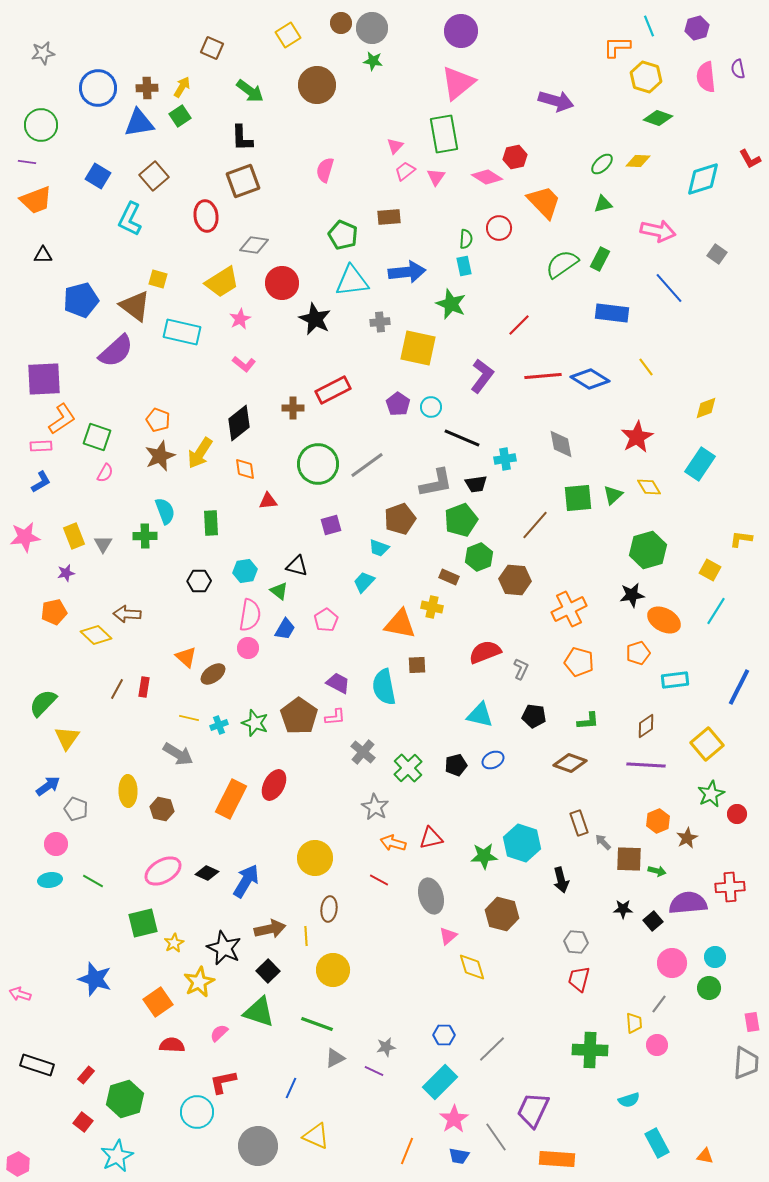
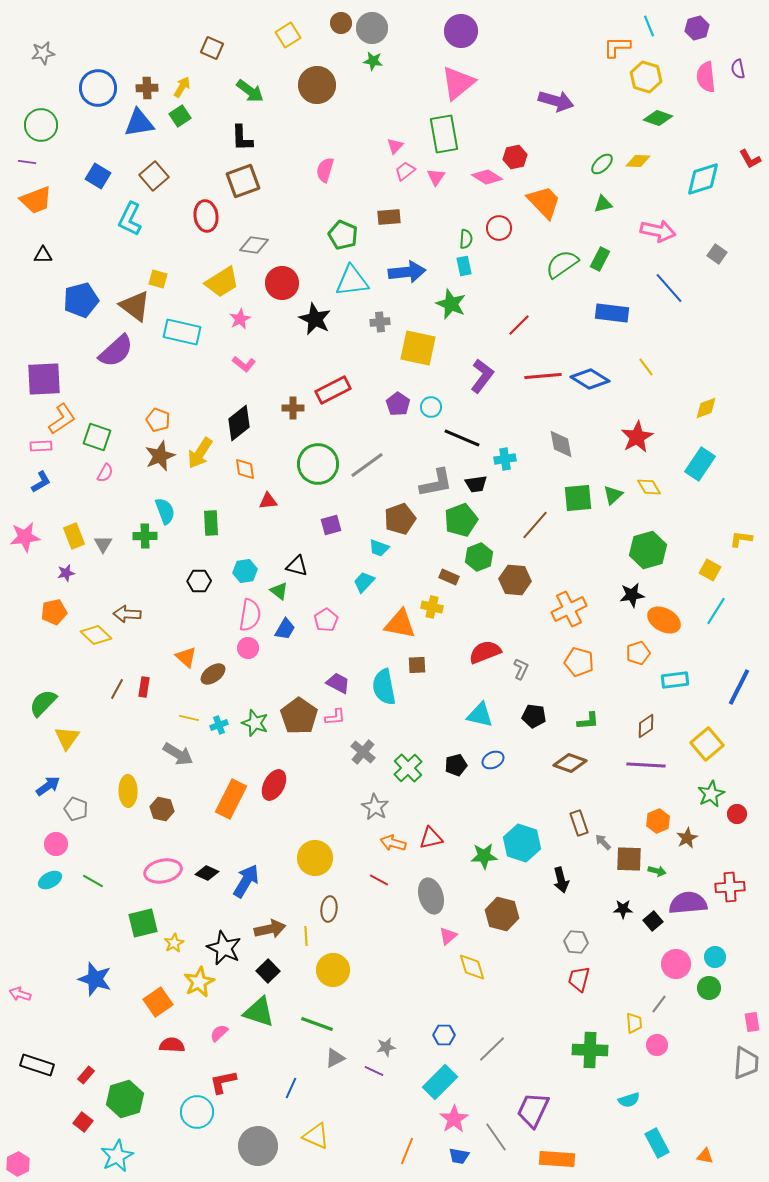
pink ellipse at (163, 871): rotated 18 degrees clockwise
cyan ellipse at (50, 880): rotated 20 degrees counterclockwise
pink circle at (672, 963): moved 4 px right, 1 px down
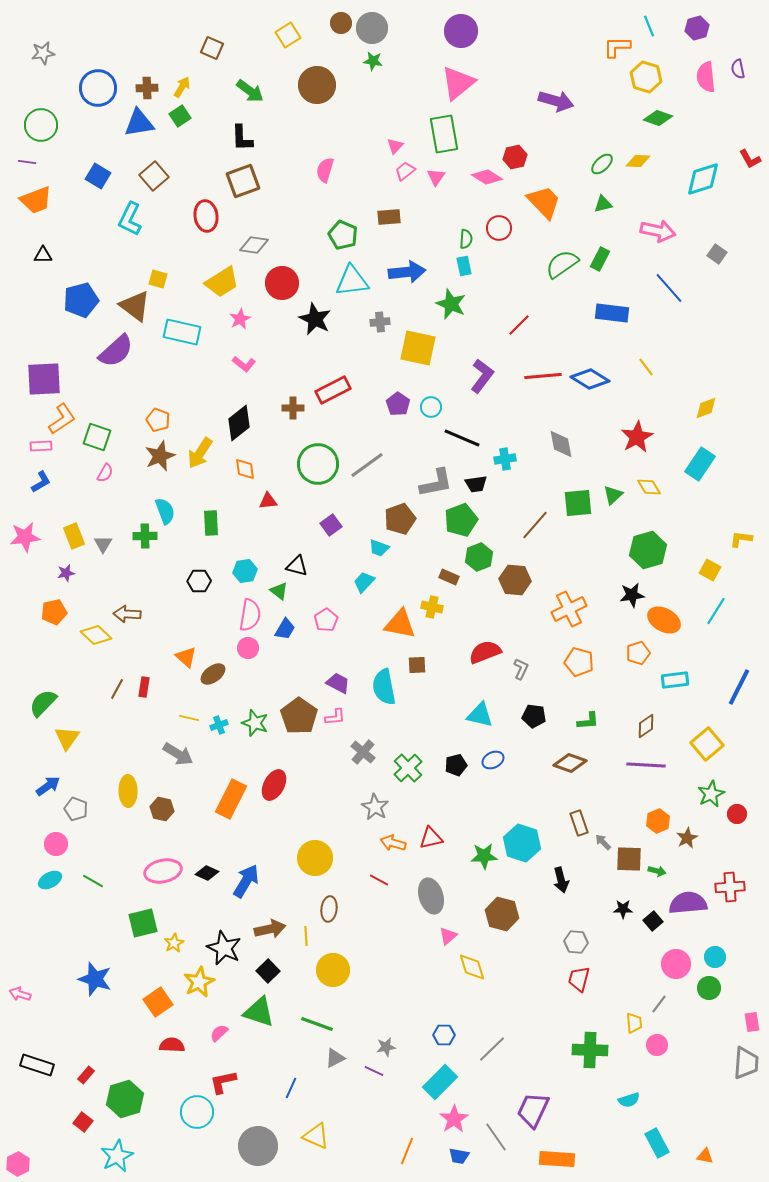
green square at (578, 498): moved 5 px down
purple square at (331, 525): rotated 20 degrees counterclockwise
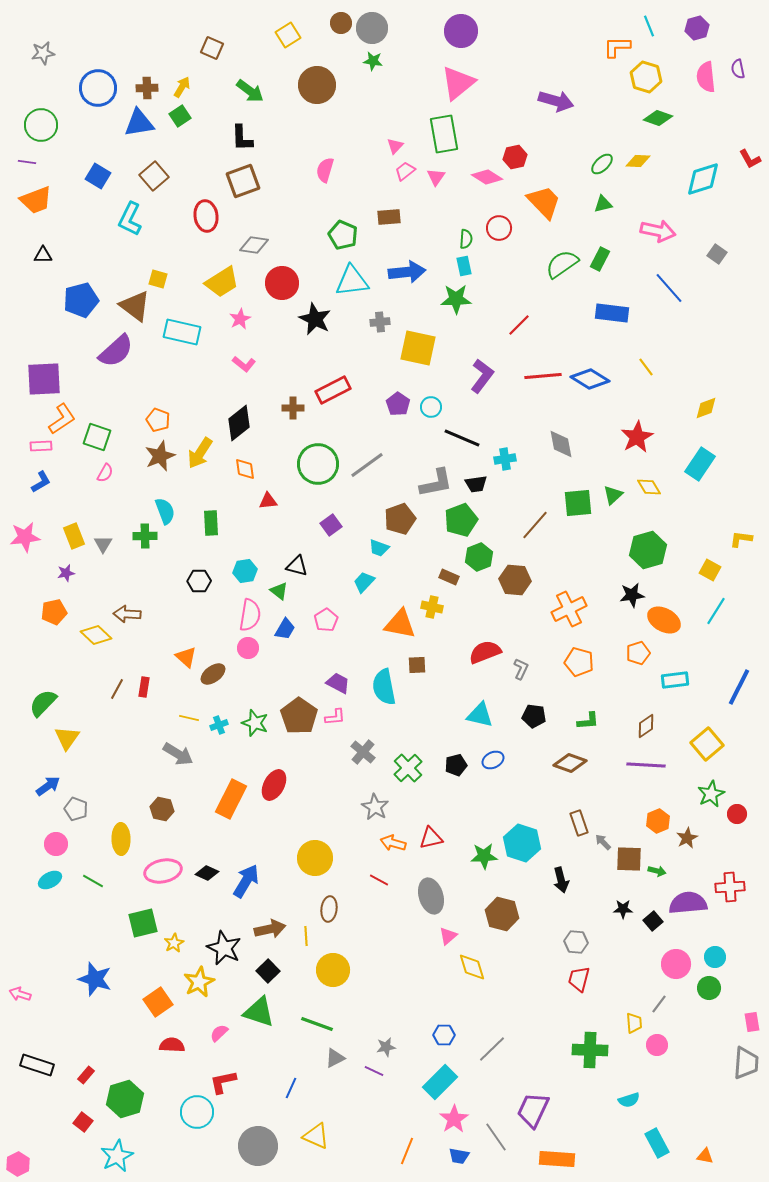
green star at (451, 304): moved 5 px right, 5 px up; rotated 24 degrees counterclockwise
yellow ellipse at (128, 791): moved 7 px left, 48 px down
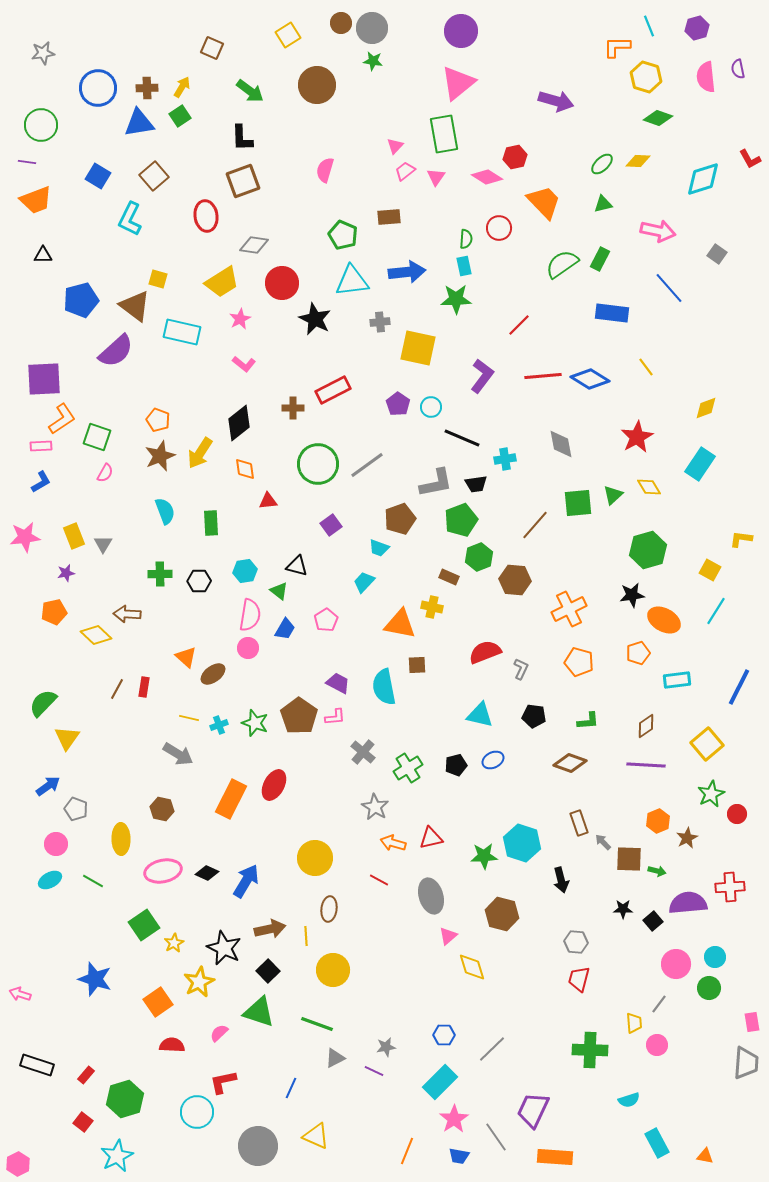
green cross at (145, 536): moved 15 px right, 38 px down
cyan rectangle at (675, 680): moved 2 px right
green cross at (408, 768): rotated 12 degrees clockwise
green square at (143, 923): moved 1 px right, 2 px down; rotated 20 degrees counterclockwise
orange rectangle at (557, 1159): moved 2 px left, 2 px up
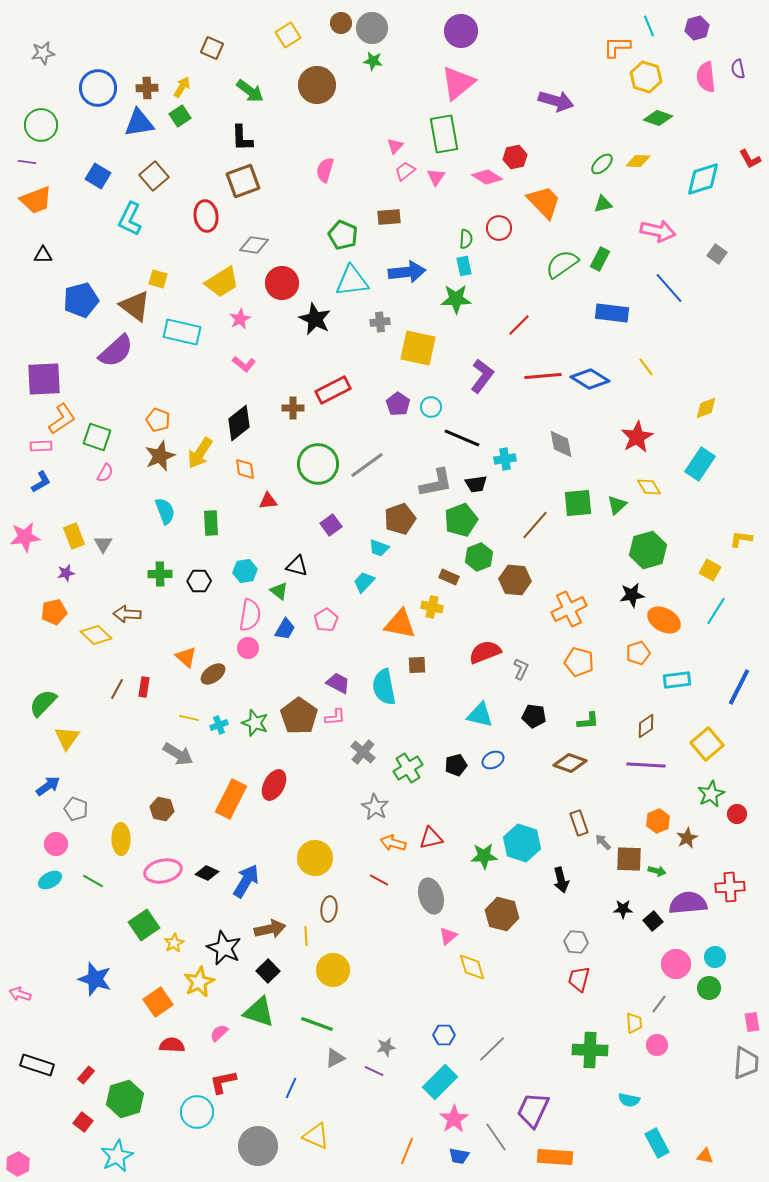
green triangle at (613, 495): moved 4 px right, 10 px down
cyan semicircle at (629, 1100): rotated 30 degrees clockwise
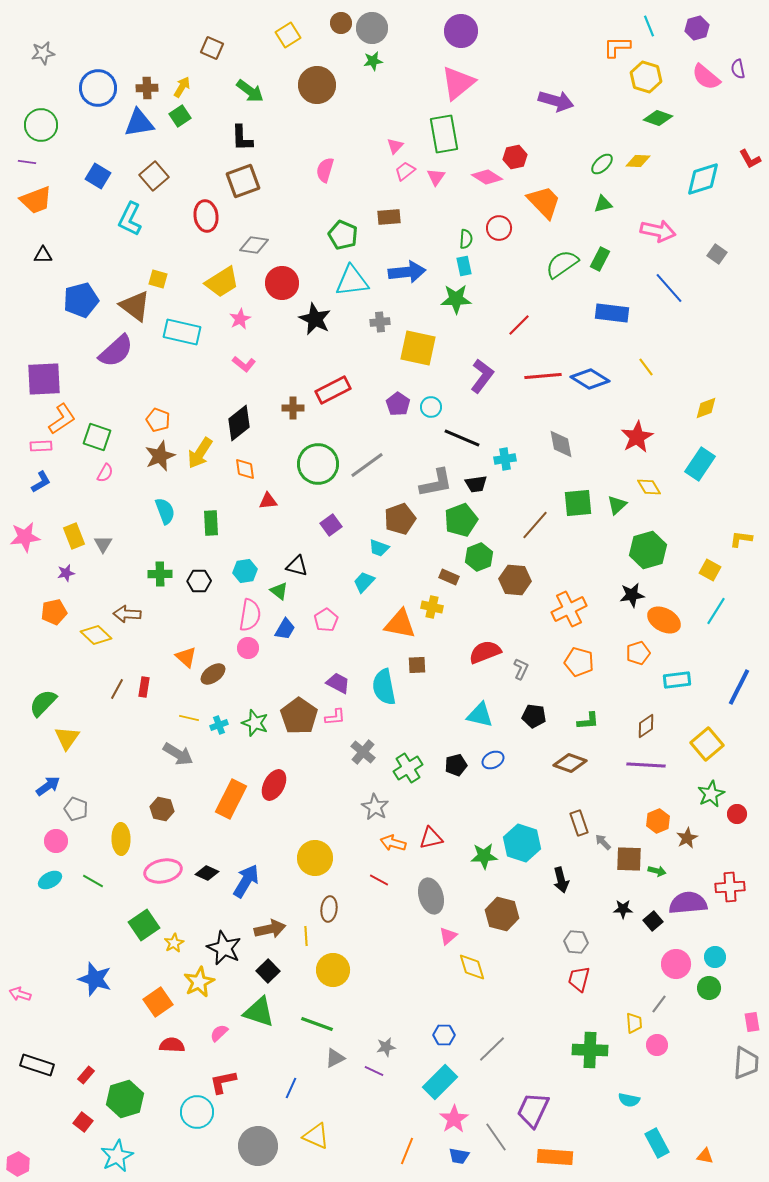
green star at (373, 61): rotated 18 degrees counterclockwise
pink semicircle at (706, 77): rotated 44 degrees counterclockwise
pink circle at (56, 844): moved 3 px up
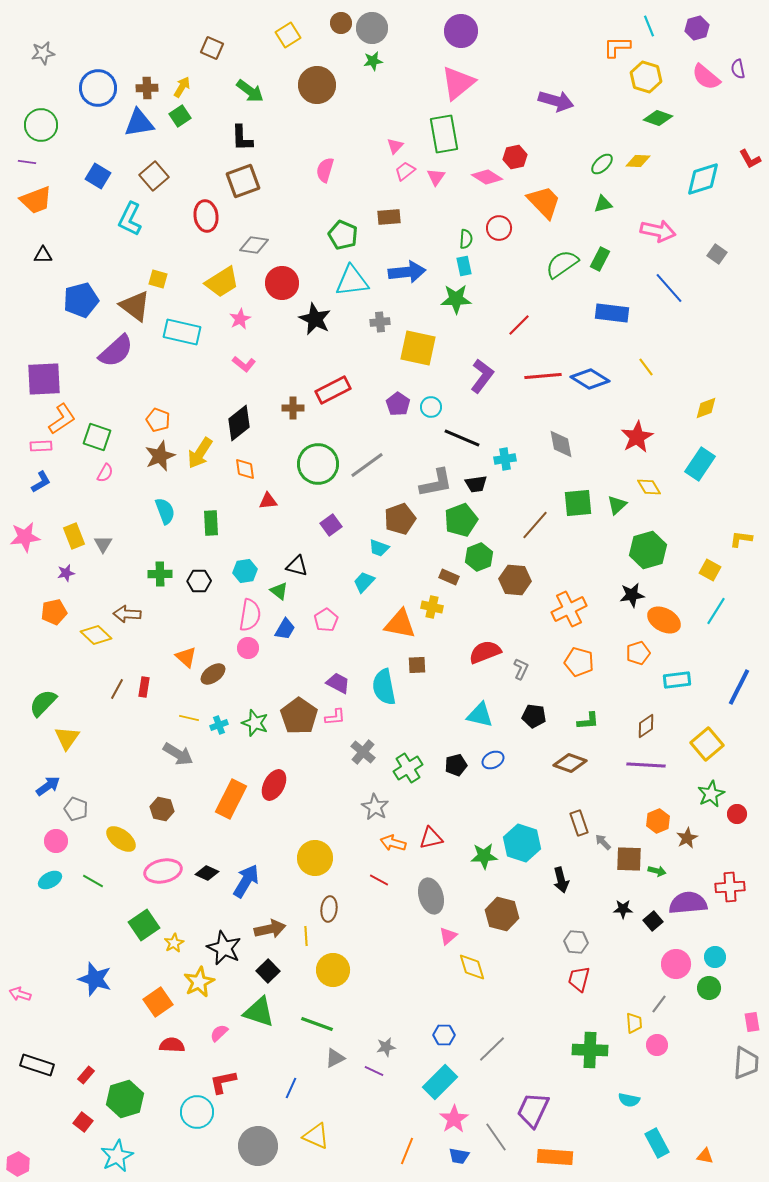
yellow ellipse at (121, 839): rotated 52 degrees counterclockwise
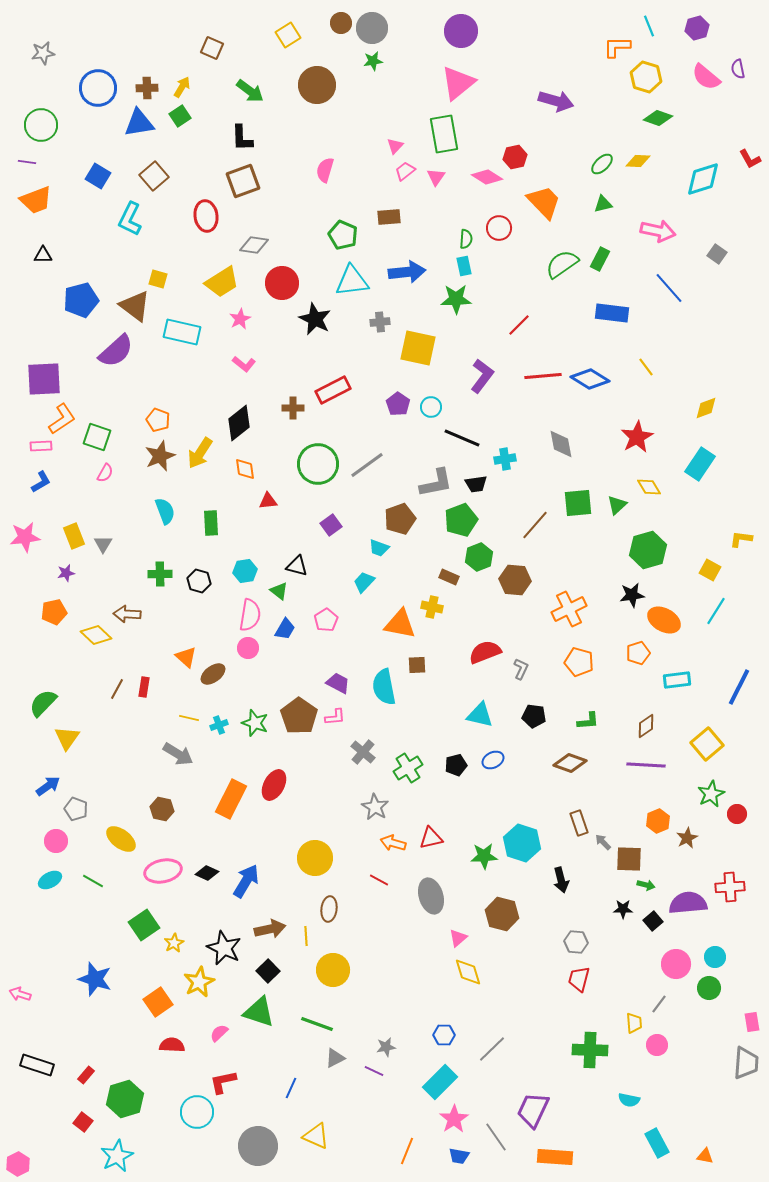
black hexagon at (199, 581): rotated 15 degrees clockwise
green arrow at (657, 871): moved 11 px left, 14 px down
pink triangle at (448, 936): moved 10 px right, 2 px down
yellow diamond at (472, 967): moved 4 px left, 5 px down
